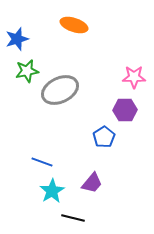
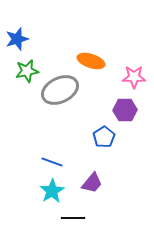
orange ellipse: moved 17 px right, 36 px down
blue line: moved 10 px right
black line: rotated 15 degrees counterclockwise
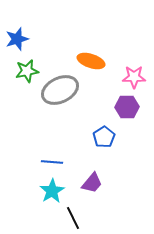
purple hexagon: moved 2 px right, 3 px up
blue line: rotated 15 degrees counterclockwise
black line: rotated 65 degrees clockwise
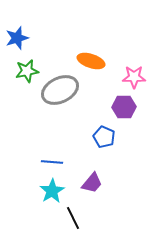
blue star: moved 1 px up
purple hexagon: moved 3 px left
blue pentagon: rotated 15 degrees counterclockwise
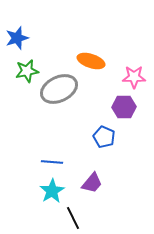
gray ellipse: moved 1 px left, 1 px up
